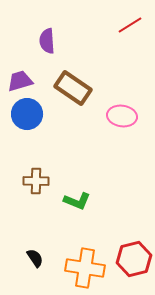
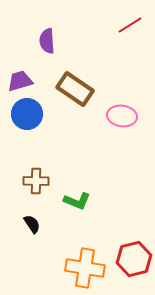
brown rectangle: moved 2 px right, 1 px down
black semicircle: moved 3 px left, 34 px up
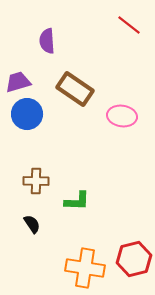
red line: moved 1 px left; rotated 70 degrees clockwise
purple trapezoid: moved 2 px left, 1 px down
green L-shape: rotated 20 degrees counterclockwise
